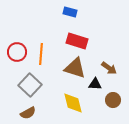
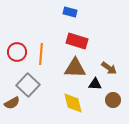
brown triangle: rotated 15 degrees counterclockwise
gray square: moved 2 px left
brown semicircle: moved 16 px left, 10 px up
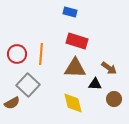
red circle: moved 2 px down
brown circle: moved 1 px right, 1 px up
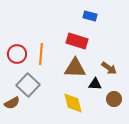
blue rectangle: moved 20 px right, 4 px down
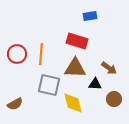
blue rectangle: rotated 24 degrees counterclockwise
gray square: moved 21 px right; rotated 30 degrees counterclockwise
brown semicircle: moved 3 px right, 1 px down
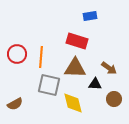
orange line: moved 3 px down
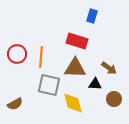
blue rectangle: moved 2 px right; rotated 64 degrees counterclockwise
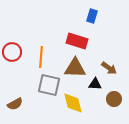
red circle: moved 5 px left, 2 px up
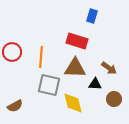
brown semicircle: moved 2 px down
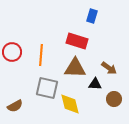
orange line: moved 2 px up
gray square: moved 2 px left, 3 px down
yellow diamond: moved 3 px left, 1 px down
